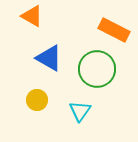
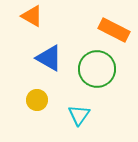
cyan triangle: moved 1 px left, 4 px down
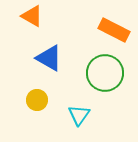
green circle: moved 8 px right, 4 px down
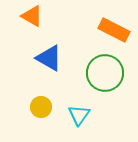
yellow circle: moved 4 px right, 7 px down
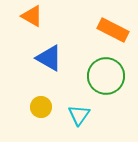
orange rectangle: moved 1 px left
green circle: moved 1 px right, 3 px down
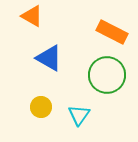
orange rectangle: moved 1 px left, 2 px down
green circle: moved 1 px right, 1 px up
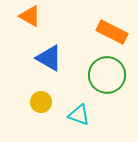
orange triangle: moved 2 px left
yellow circle: moved 5 px up
cyan triangle: rotated 45 degrees counterclockwise
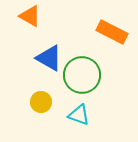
green circle: moved 25 px left
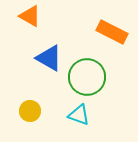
green circle: moved 5 px right, 2 px down
yellow circle: moved 11 px left, 9 px down
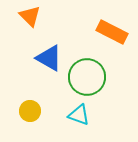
orange triangle: rotated 15 degrees clockwise
